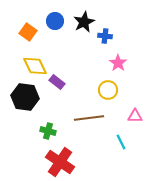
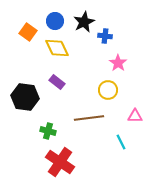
yellow diamond: moved 22 px right, 18 px up
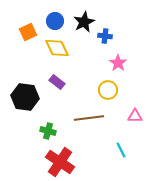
orange square: rotated 30 degrees clockwise
cyan line: moved 8 px down
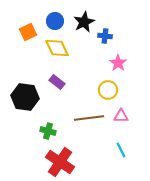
pink triangle: moved 14 px left
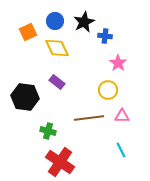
pink triangle: moved 1 px right
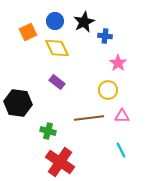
black hexagon: moved 7 px left, 6 px down
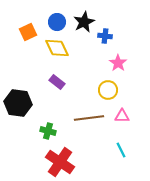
blue circle: moved 2 px right, 1 px down
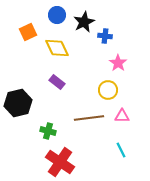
blue circle: moved 7 px up
black hexagon: rotated 20 degrees counterclockwise
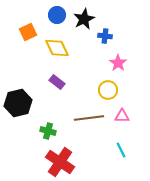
black star: moved 3 px up
